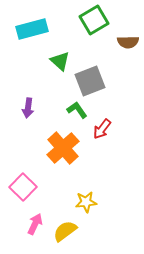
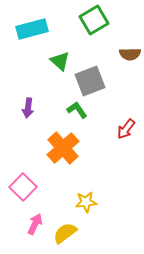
brown semicircle: moved 2 px right, 12 px down
red arrow: moved 24 px right
yellow semicircle: moved 2 px down
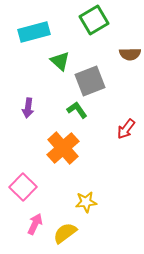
cyan rectangle: moved 2 px right, 3 px down
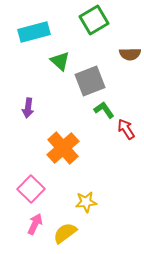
green L-shape: moved 27 px right
red arrow: rotated 110 degrees clockwise
pink square: moved 8 px right, 2 px down
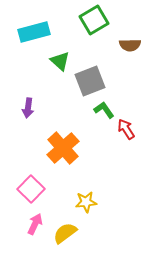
brown semicircle: moved 9 px up
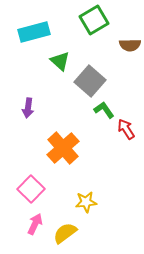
gray square: rotated 28 degrees counterclockwise
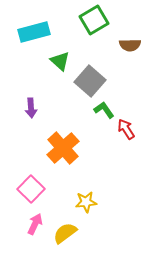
purple arrow: moved 3 px right; rotated 12 degrees counterclockwise
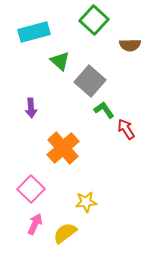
green square: rotated 16 degrees counterclockwise
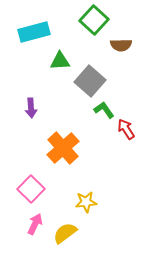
brown semicircle: moved 9 px left
green triangle: rotated 45 degrees counterclockwise
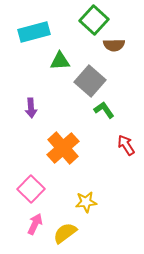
brown semicircle: moved 7 px left
red arrow: moved 16 px down
